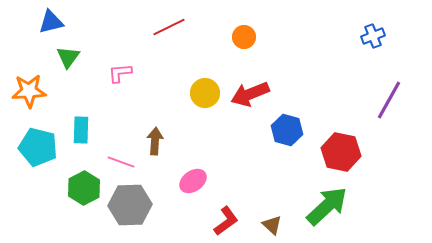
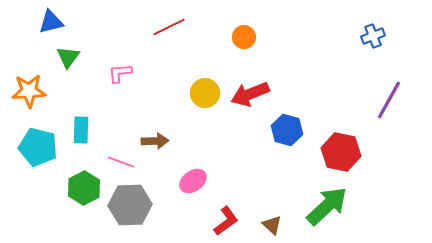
brown arrow: rotated 84 degrees clockwise
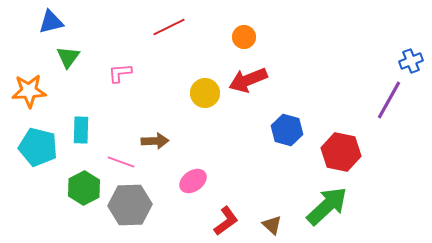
blue cross: moved 38 px right, 25 px down
red arrow: moved 2 px left, 14 px up
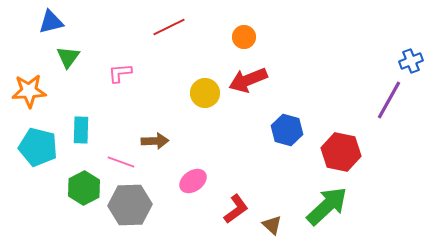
red L-shape: moved 10 px right, 12 px up
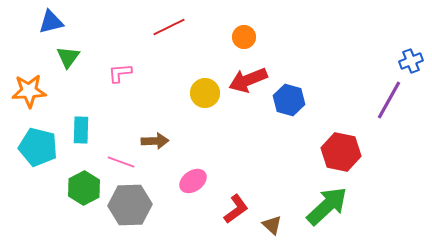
blue hexagon: moved 2 px right, 30 px up
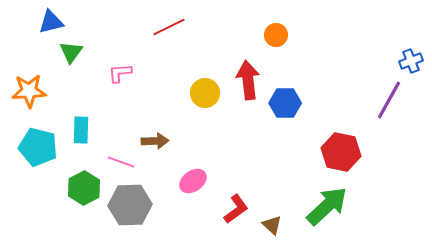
orange circle: moved 32 px right, 2 px up
green triangle: moved 3 px right, 5 px up
red arrow: rotated 105 degrees clockwise
blue hexagon: moved 4 px left, 3 px down; rotated 16 degrees counterclockwise
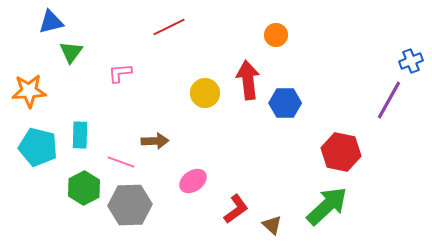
cyan rectangle: moved 1 px left, 5 px down
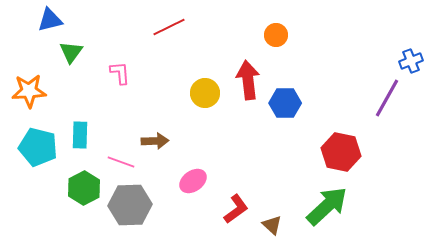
blue triangle: moved 1 px left, 2 px up
pink L-shape: rotated 90 degrees clockwise
purple line: moved 2 px left, 2 px up
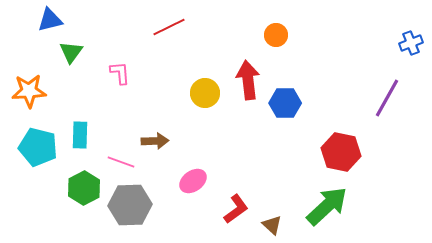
blue cross: moved 18 px up
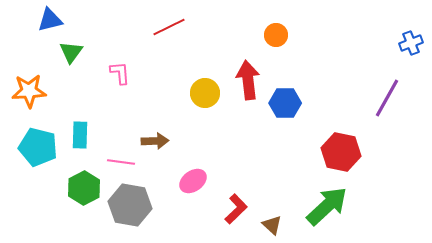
pink line: rotated 12 degrees counterclockwise
gray hexagon: rotated 12 degrees clockwise
red L-shape: rotated 8 degrees counterclockwise
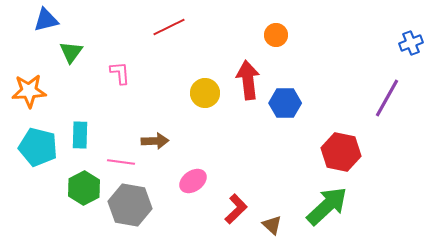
blue triangle: moved 4 px left
